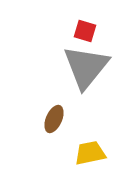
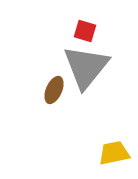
brown ellipse: moved 29 px up
yellow trapezoid: moved 24 px right
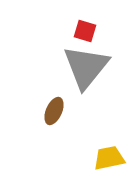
brown ellipse: moved 21 px down
yellow trapezoid: moved 5 px left, 5 px down
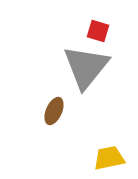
red square: moved 13 px right
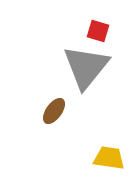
brown ellipse: rotated 12 degrees clockwise
yellow trapezoid: rotated 20 degrees clockwise
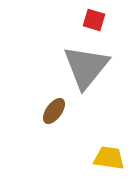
red square: moved 4 px left, 11 px up
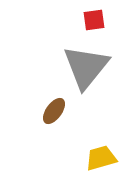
red square: rotated 25 degrees counterclockwise
yellow trapezoid: moved 8 px left; rotated 24 degrees counterclockwise
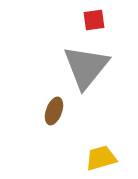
brown ellipse: rotated 16 degrees counterclockwise
